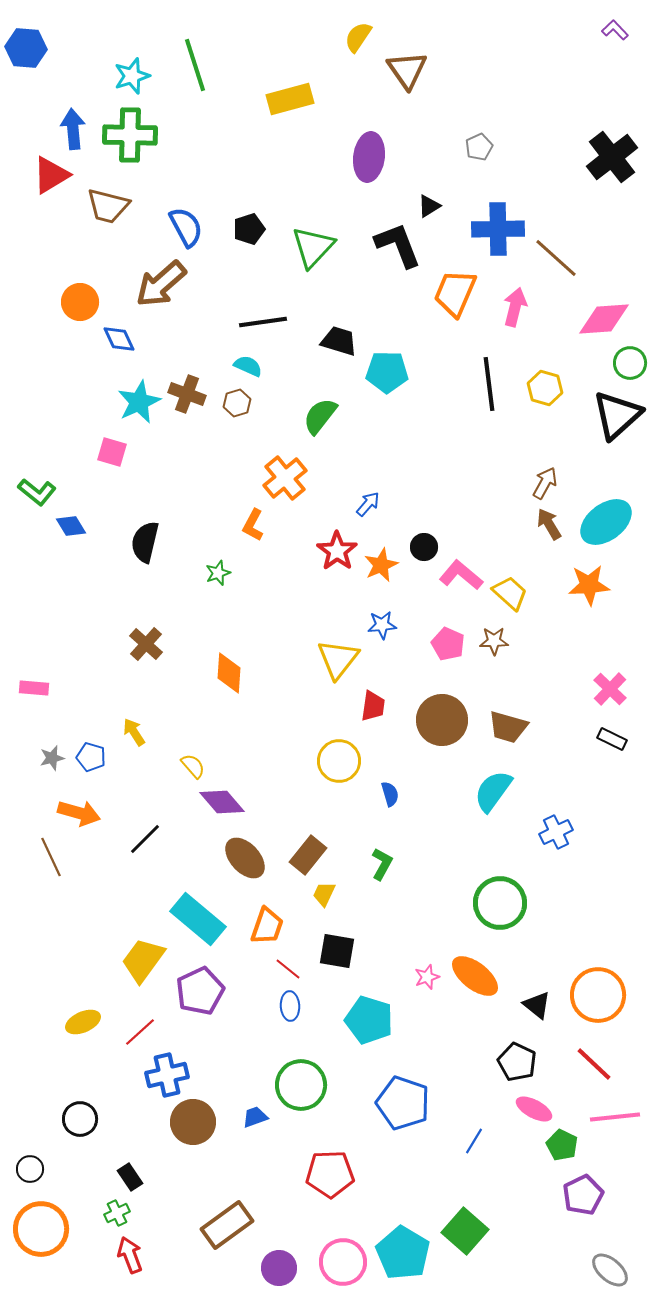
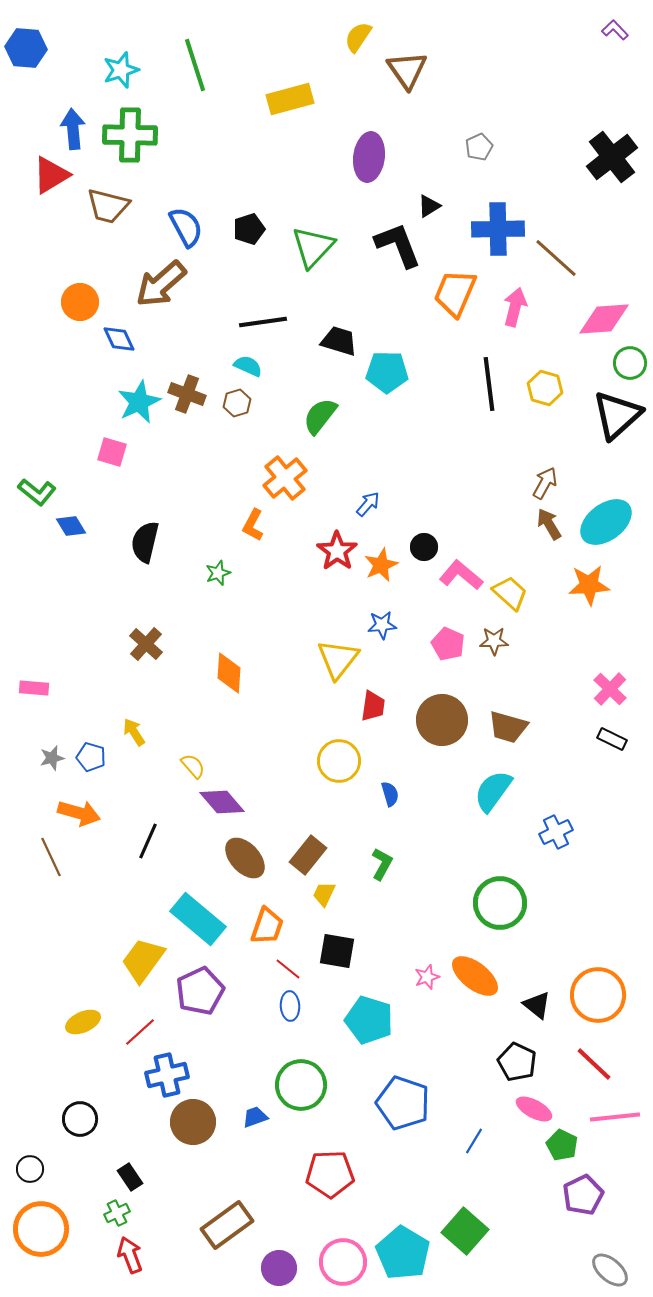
cyan star at (132, 76): moved 11 px left, 6 px up
black line at (145, 839): moved 3 px right, 2 px down; rotated 21 degrees counterclockwise
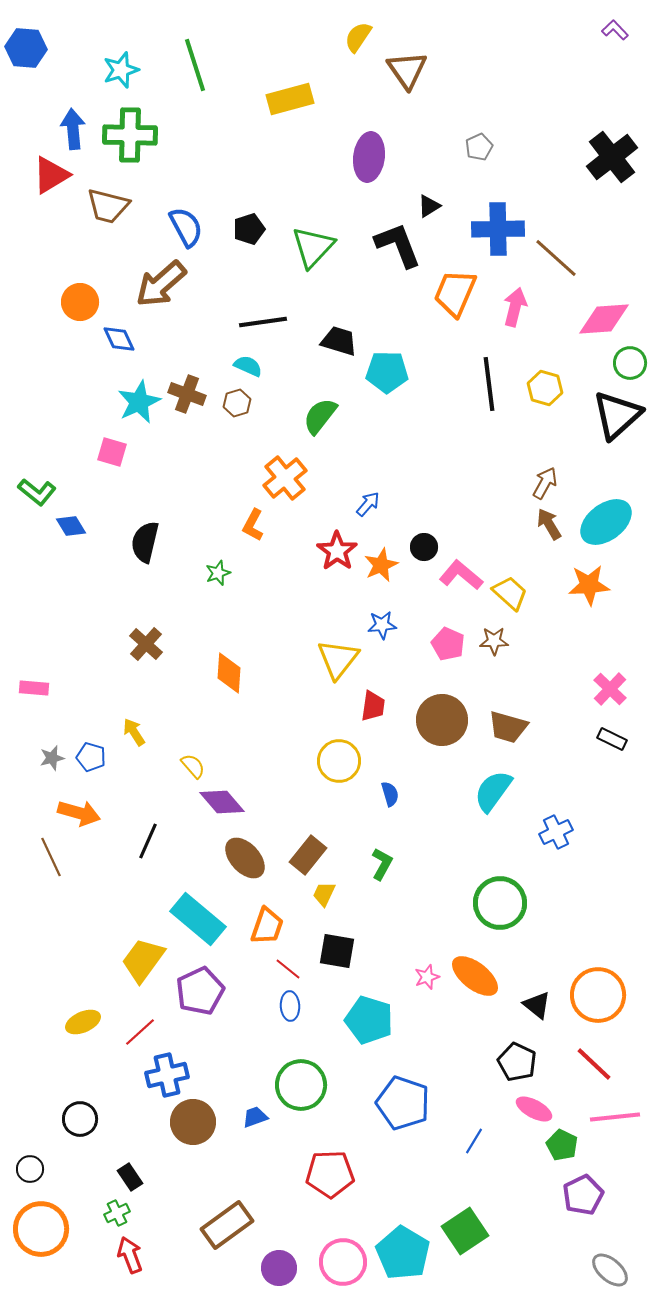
green square at (465, 1231): rotated 15 degrees clockwise
